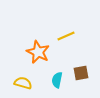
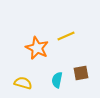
orange star: moved 1 px left, 4 px up
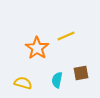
orange star: rotated 10 degrees clockwise
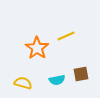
brown square: moved 1 px down
cyan semicircle: rotated 112 degrees counterclockwise
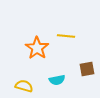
yellow line: rotated 30 degrees clockwise
brown square: moved 6 px right, 5 px up
yellow semicircle: moved 1 px right, 3 px down
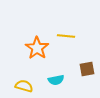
cyan semicircle: moved 1 px left
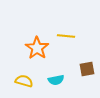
yellow semicircle: moved 5 px up
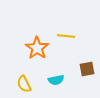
yellow semicircle: moved 3 px down; rotated 132 degrees counterclockwise
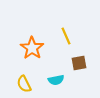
yellow line: rotated 60 degrees clockwise
orange star: moved 5 px left
brown square: moved 8 px left, 6 px up
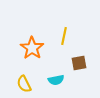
yellow line: moved 2 px left; rotated 36 degrees clockwise
